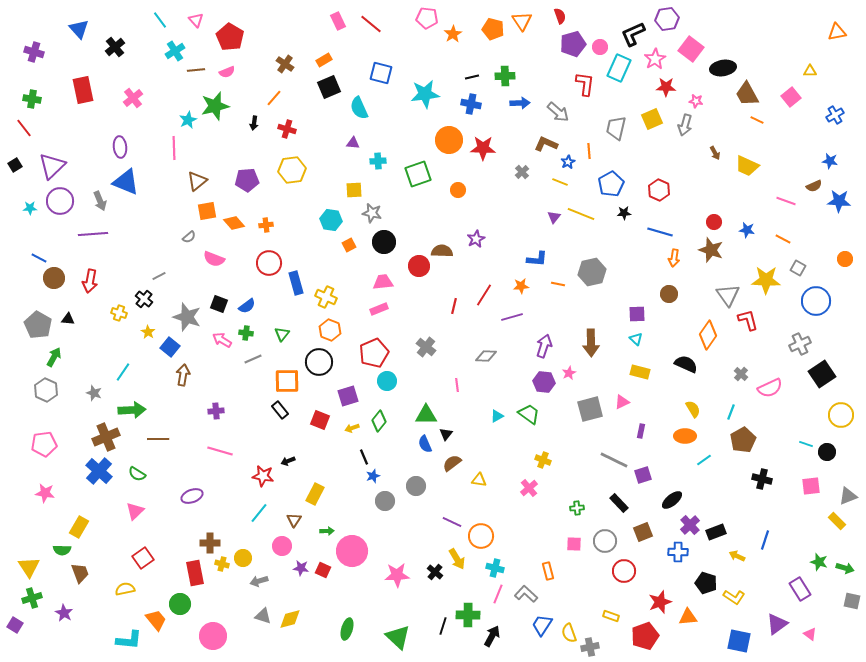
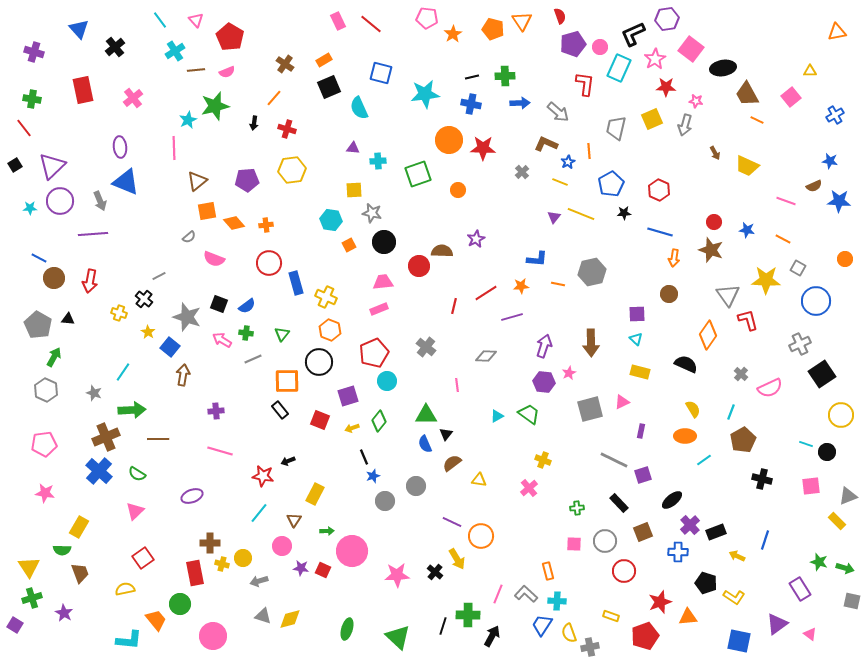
purple triangle at (353, 143): moved 5 px down
red line at (484, 295): moved 2 px right, 2 px up; rotated 25 degrees clockwise
cyan cross at (495, 568): moved 62 px right, 33 px down; rotated 12 degrees counterclockwise
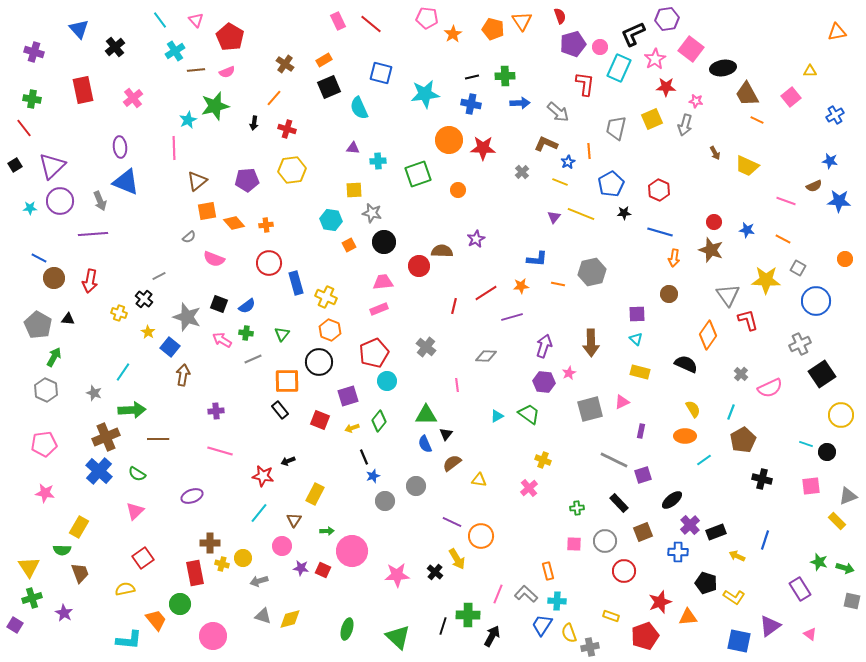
purple triangle at (777, 624): moved 7 px left, 2 px down
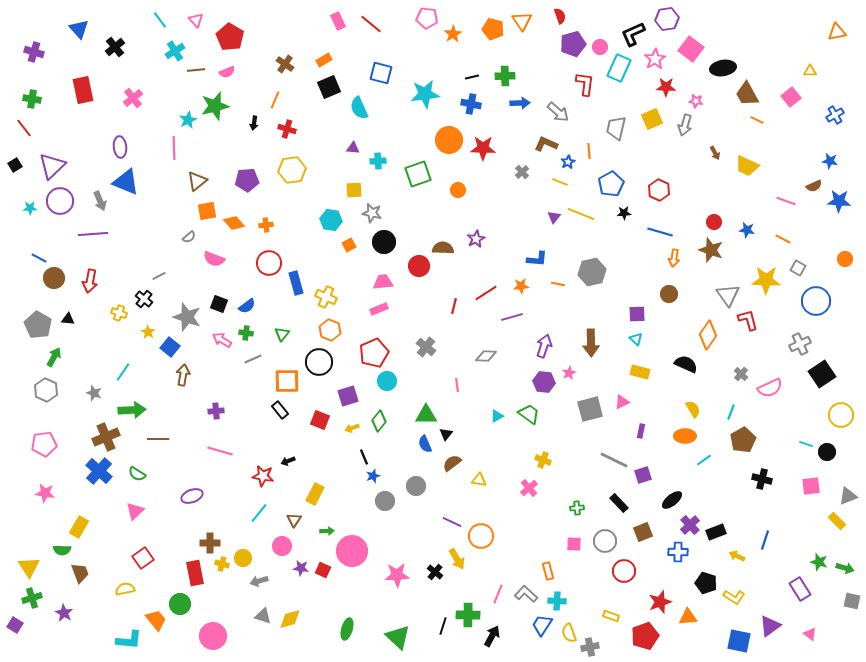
orange line at (274, 98): moved 1 px right, 2 px down; rotated 18 degrees counterclockwise
brown semicircle at (442, 251): moved 1 px right, 3 px up
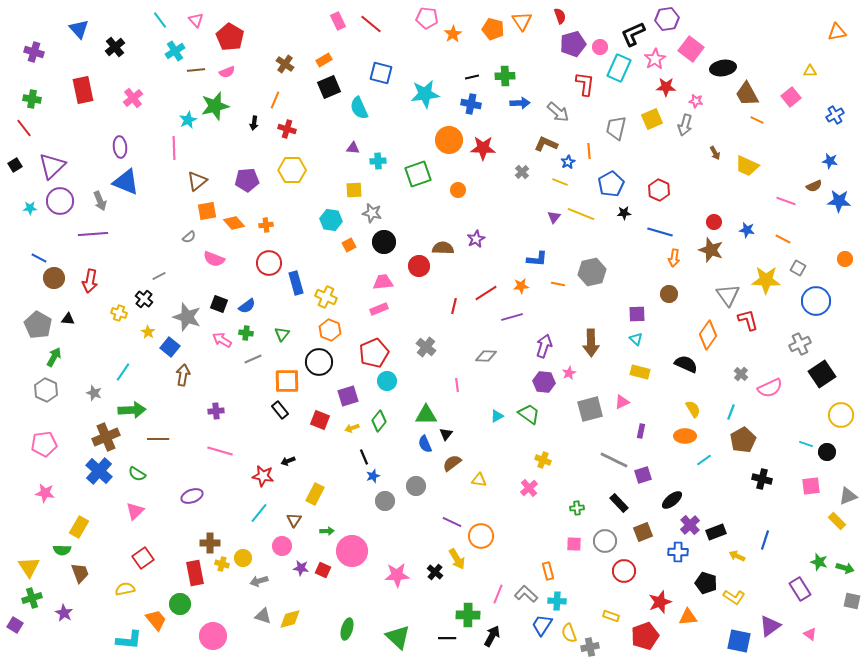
yellow hexagon at (292, 170): rotated 8 degrees clockwise
black line at (443, 626): moved 4 px right, 12 px down; rotated 72 degrees clockwise
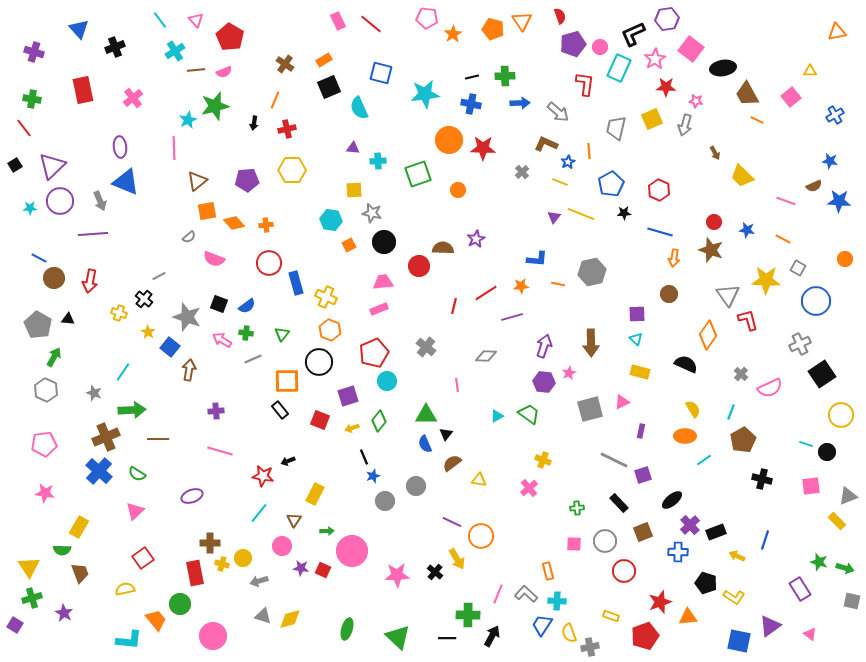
black cross at (115, 47): rotated 18 degrees clockwise
pink semicircle at (227, 72): moved 3 px left
red cross at (287, 129): rotated 30 degrees counterclockwise
yellow trapezoid at (747, 166): moved 5 px left, 10 px down; rotated 20 degrees clockwise
brown arrow at (183, 375): moved 6 px right, 5 px up
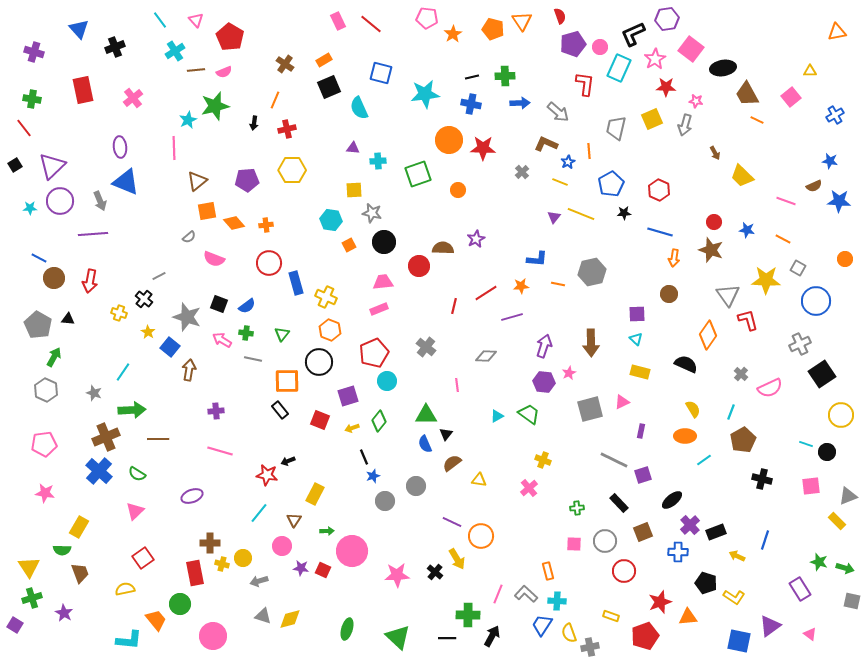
gray line at (253, 359): rotated 36 degrees clockwise
red star at (263, 476): moved 4 px right, 1 px up
